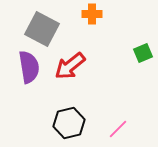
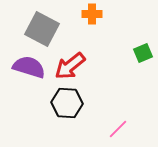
purple semicircle: rotated 64 degrees counterclockwise
black hexagon: moved 2 px left, 20 px up; rotated 16 degrees clockwise
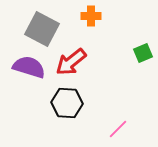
orange cross: moved 1 px left, 2 px down
red arrow: moved 1 px right, 4 px up
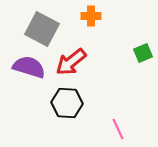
pink line: rotated 70 degrees counterclockwise
